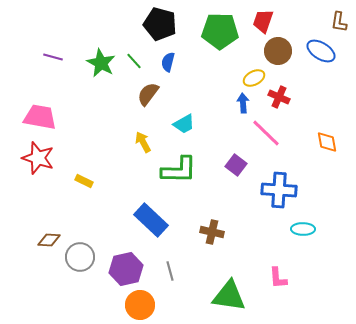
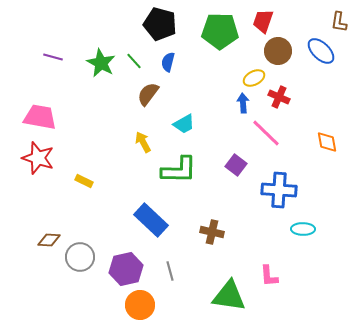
blue ellipse: rotated 12 degrees clockwise
pink L-shape: moved 9 px left, 2 px up
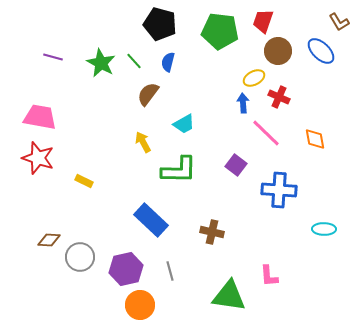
brown L-shape: rotated 40 degrees counterclockwise
green pentagon: rotated 6 degrees clockwise
orange diamond: moved 12 px left, 3 px up
cyan ellipse: moved 21 px right
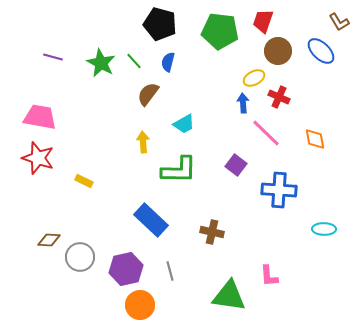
yellow arrow: rotated 25 degrees clockwise
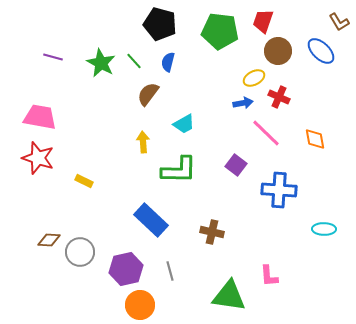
blue arrow: rotated 84 degrees clockwise
gray circle: moved 5 px up
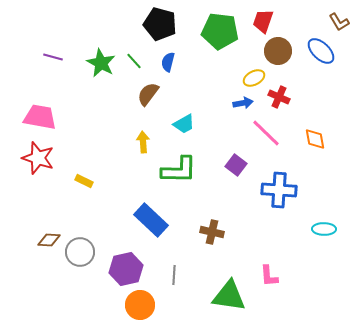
gray line: moved 4 px right, 4 px down; rotated 18 degrees clockwise
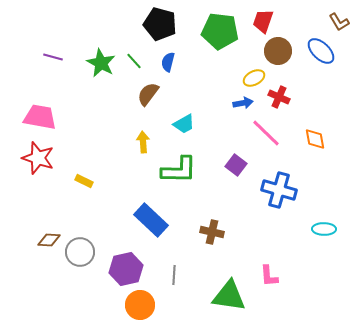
blue cross: rotated 12 degrees clockwise
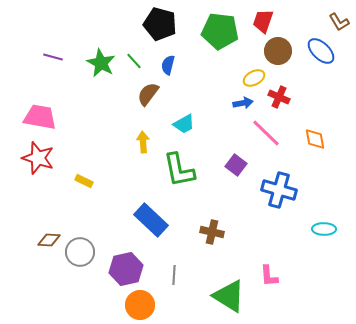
blue semicircle: moved 3 px down
green L-shape: rotated 78 degrees clockwise
green triangle: rotated 24 degrees clockwise
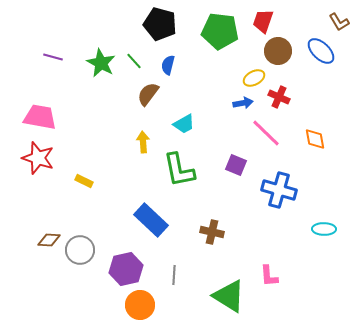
purple square: rotated 15 degrees counterclockwise
gray circle: moved 2 px up
